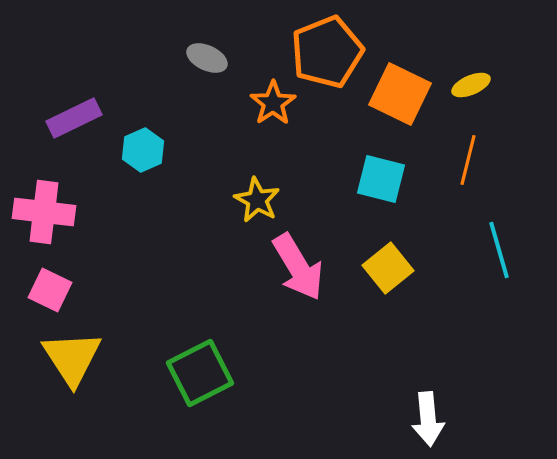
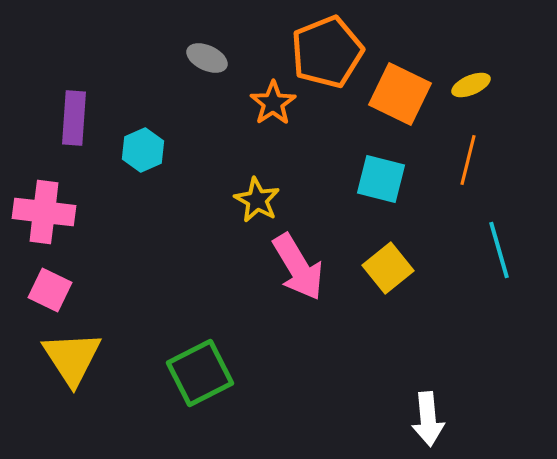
purple rectangle: rotated 60 degrees counterclockwise
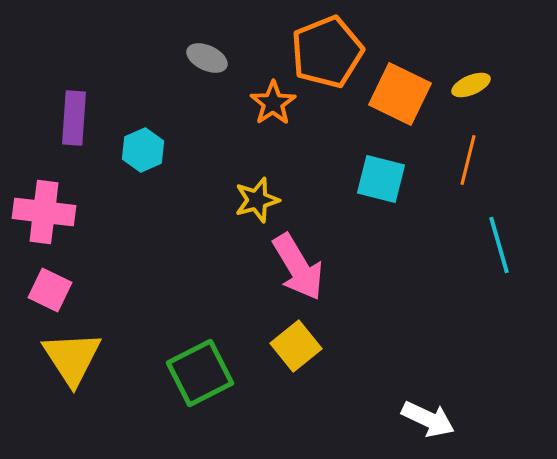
yellow star: rotated 27 degrees clockwise
cyan line: moved 5 px up
yellow square: moved 92 px left, 78 px down
white arrow: rotated 60 degrees counterclockwise
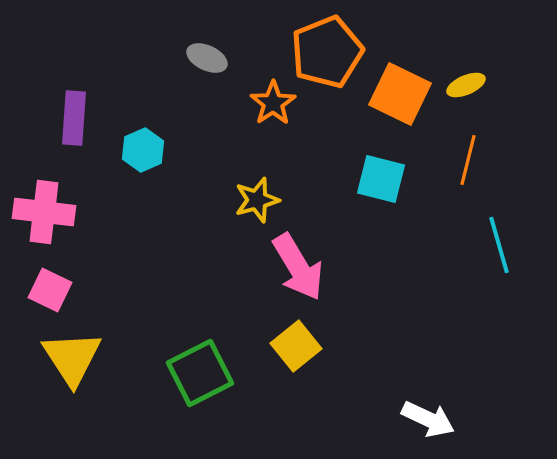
yellow ellipse: moved 5 px left
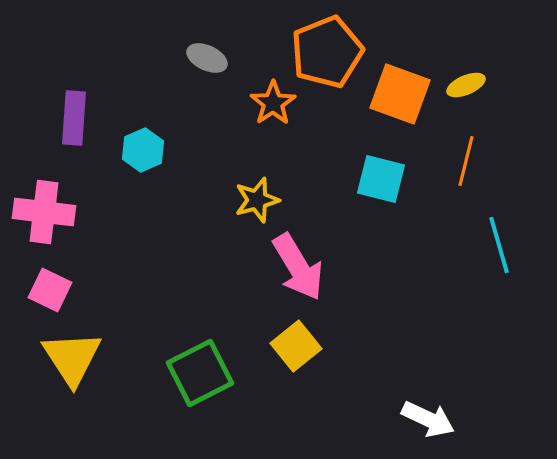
orange square: rotated 6 degrees counterclockwise
orange line: moved 2 px left, 1 px down
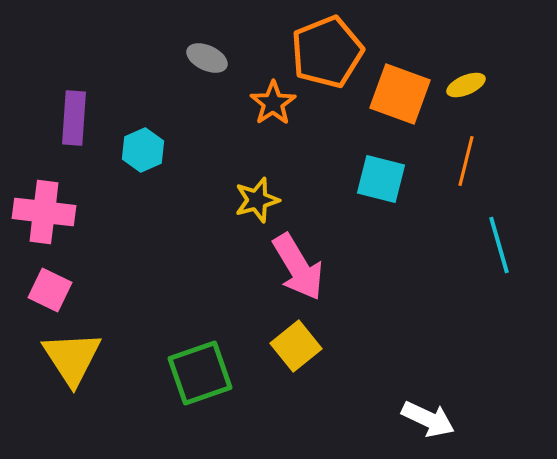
green square: rotated 8 degrees clockwise
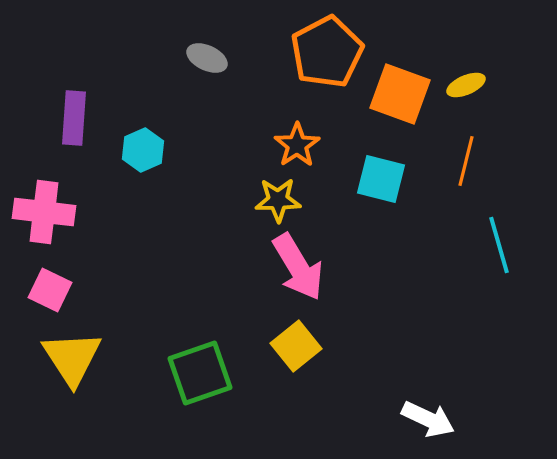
orange pentagon: rotated 6 degrees counterclockwise
orange star: moved 24 px right, 42 px down
yellow star: moved 21 px right; rotated 15 degrees clockwise
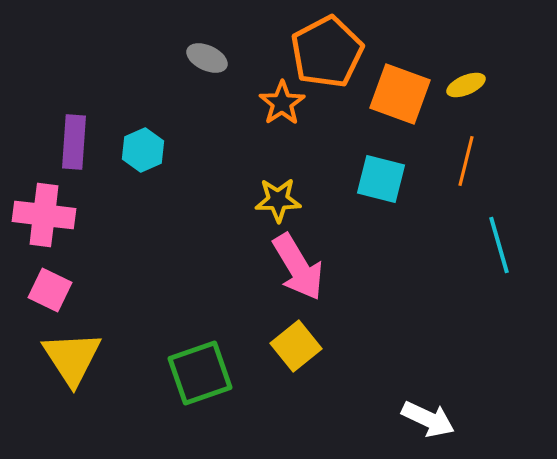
purple rectangle: moved 24 px down
orange star: moved 15 px left, 42 px up
pink cross: moved 3 px down
